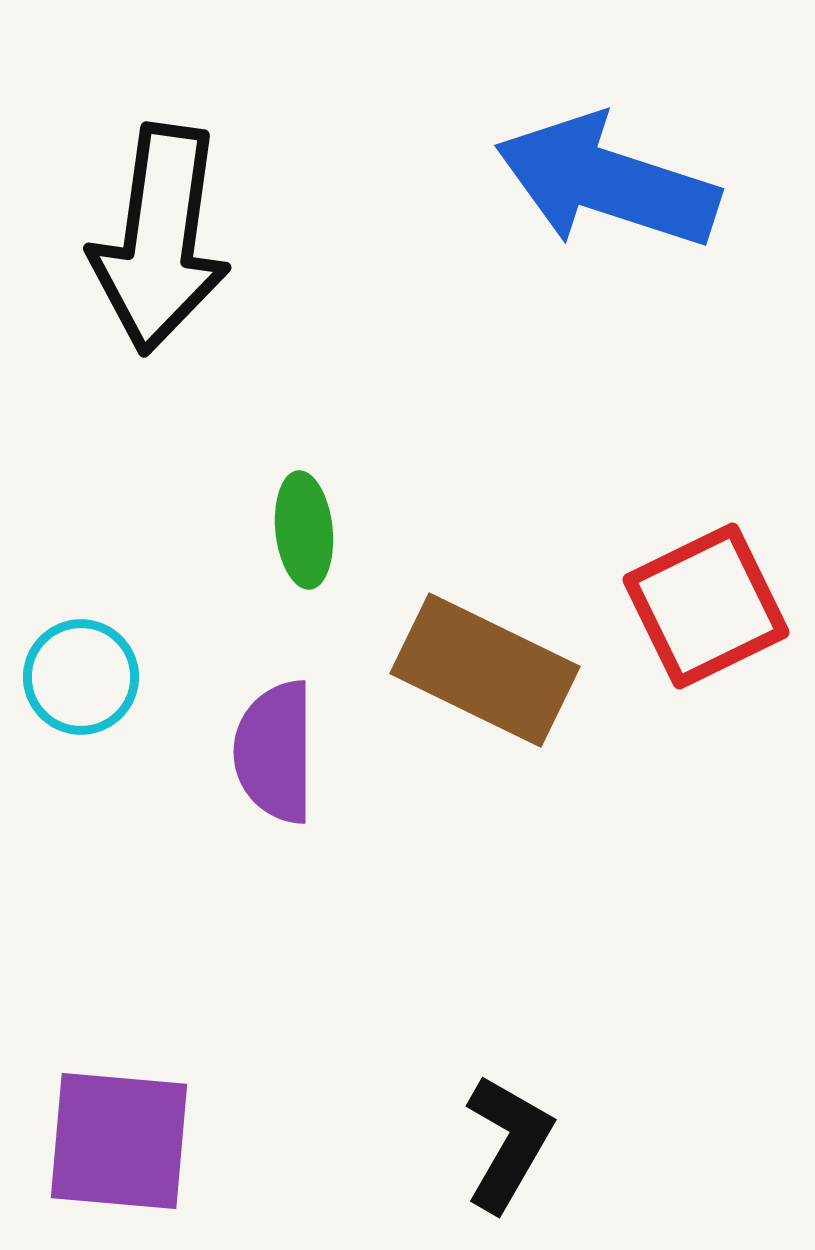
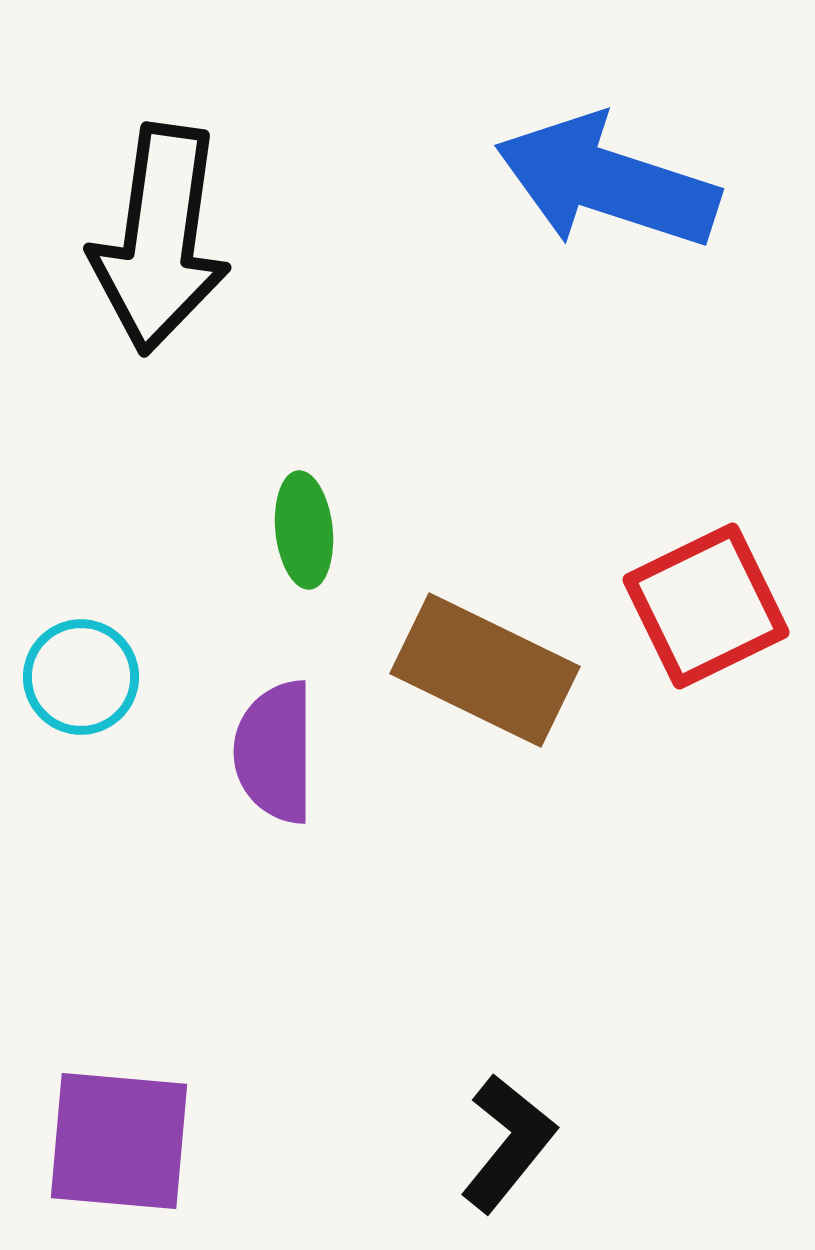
black L-shape: rotated 9 degrees clockwise
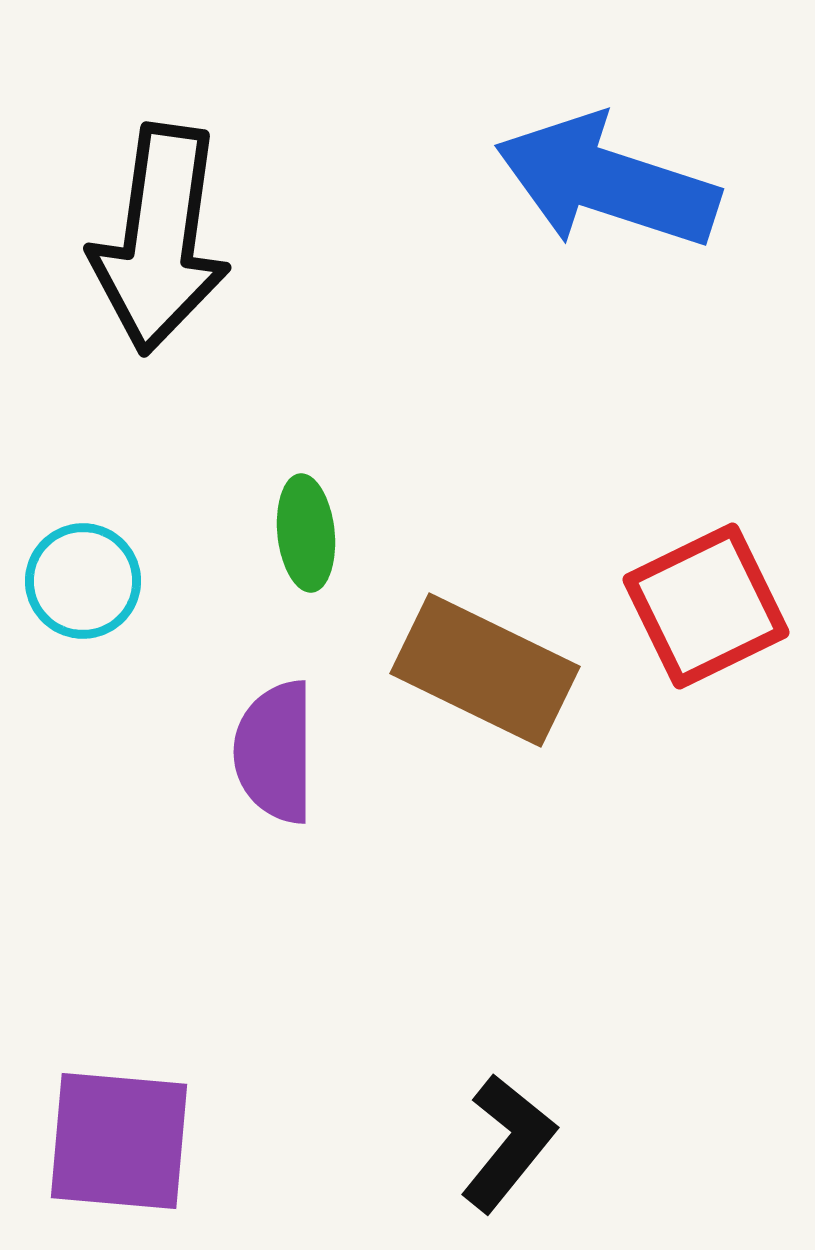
green ellipse: moved 2 px right, 3 px down
cyan circle: moved 2 px right, 96 px up
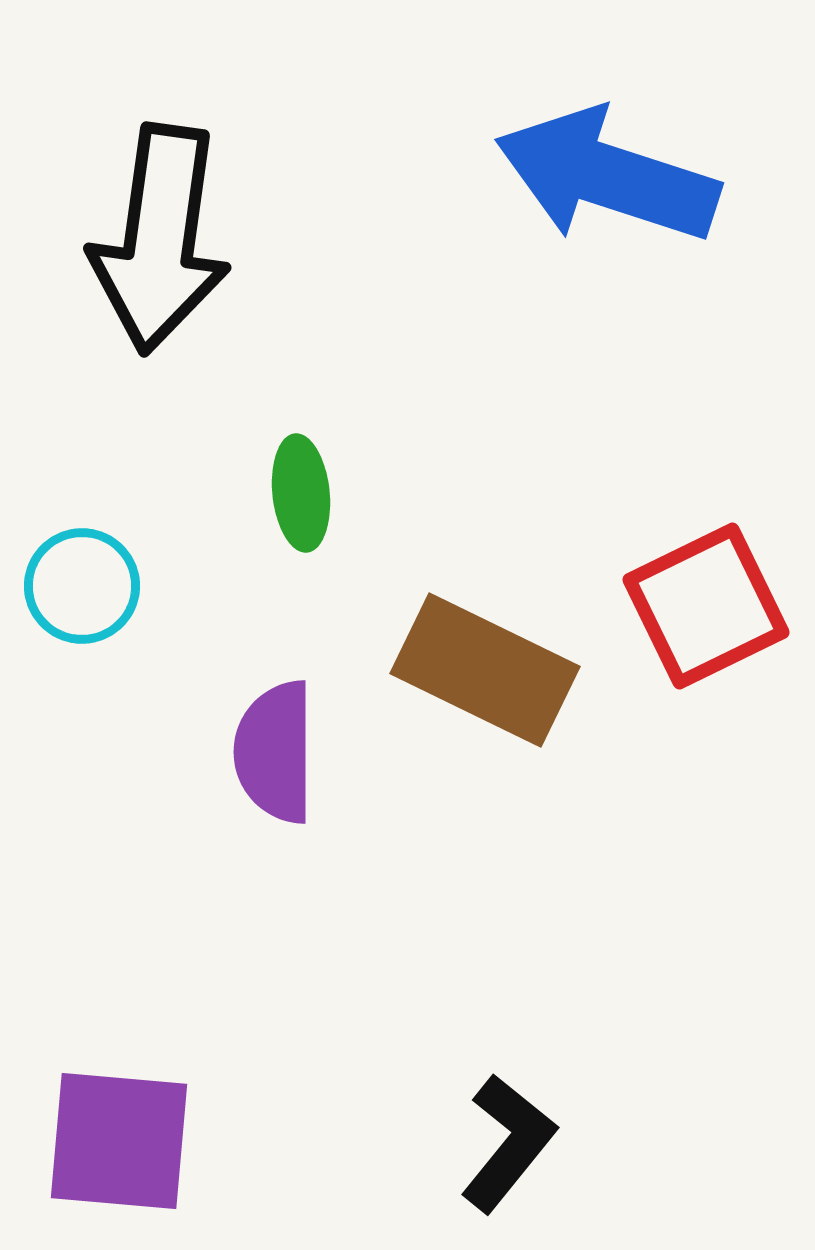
blue arrow: moved 6 px up
green ellipse: moved 5 px left, 40 px up
cyan circle: moved 1 px left, 5 px down
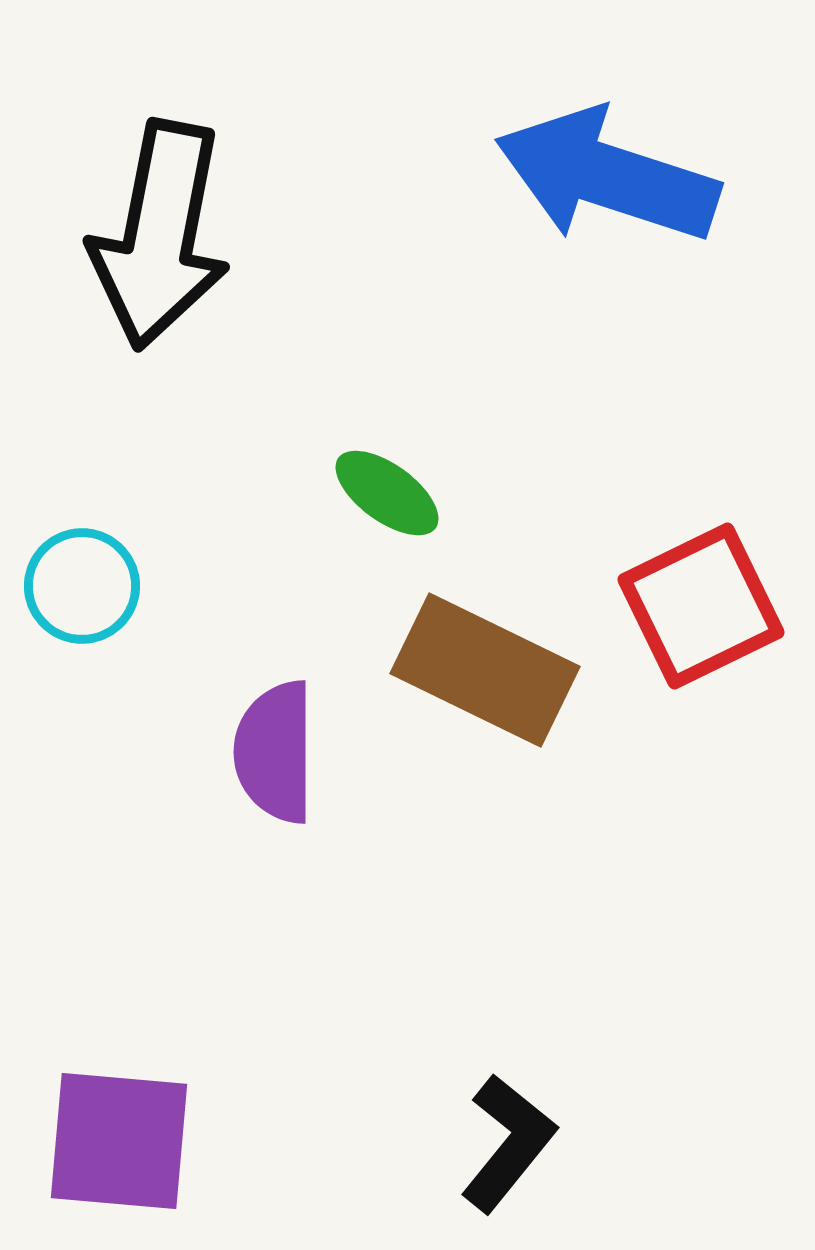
black arrow: moved 4 px up; rotated 3 degrees clockwise
green ellipse: moved 86 px right; rotated 48 degrees counterclockwise
red square: moved 5 px left
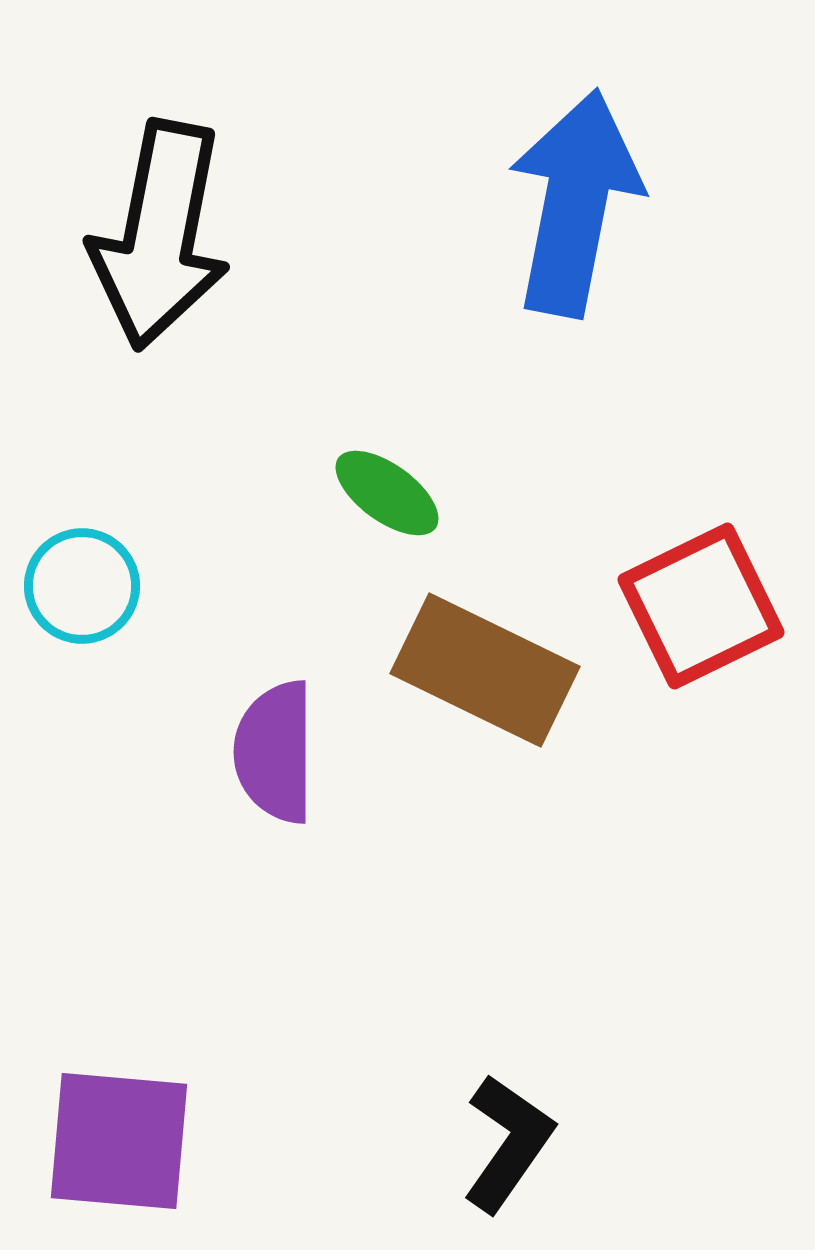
blue arrow: moved 32 px left, 27 px down; rotated 83 degrees clockwise
black L-shape: rotated 4 degrees counterclockwise
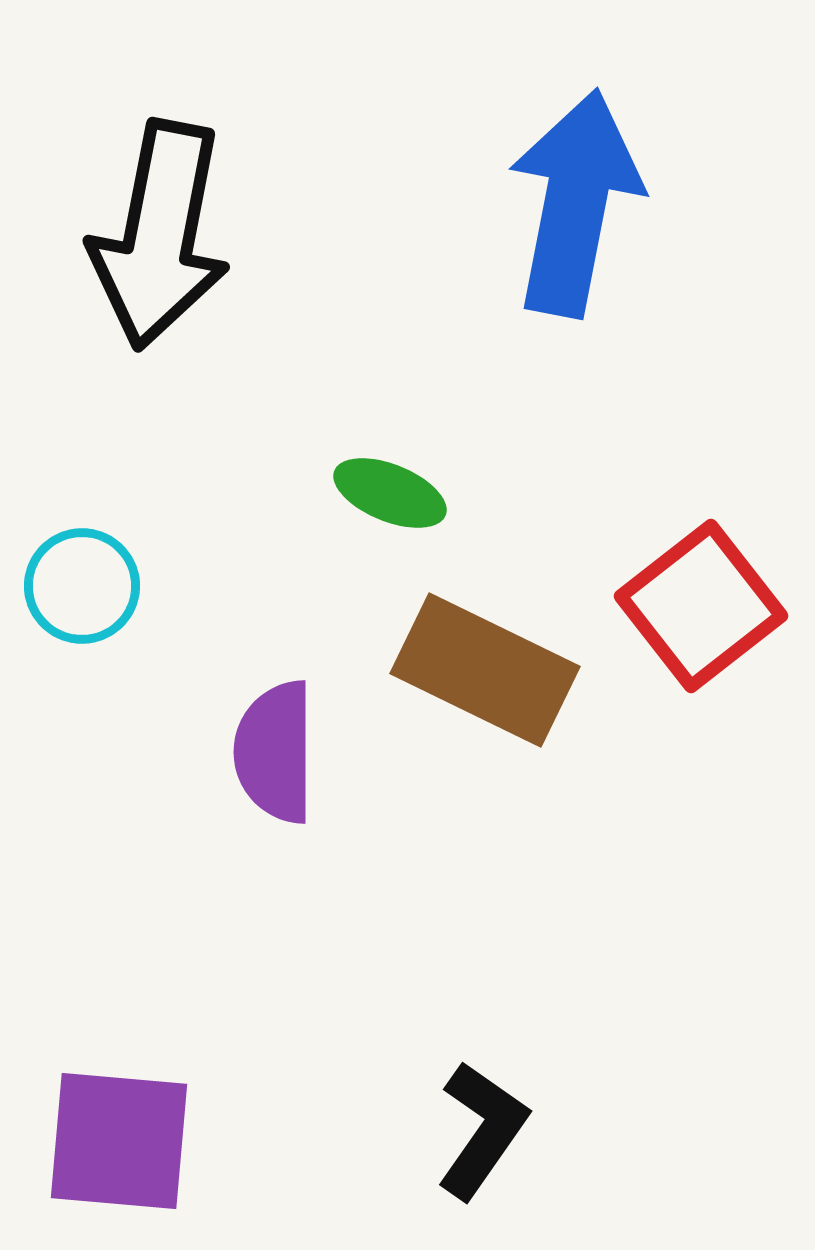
green ellipse: moved 3 px right; rotated 14 degrees counterclockwise
red square: rotated 12 degrees counterclockwise
black L-shape: moved 26 px left, 13 px up
